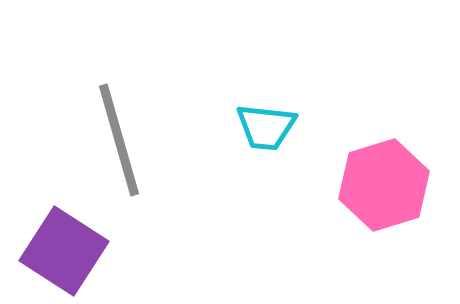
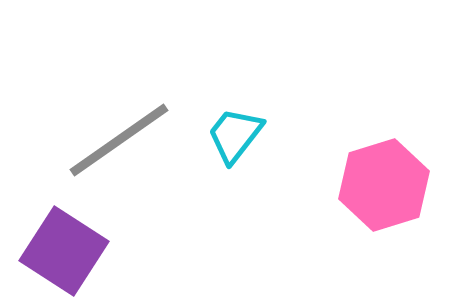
cyan trapezoid: moved 31 px left, 8 px down; rotated 122 degrees clockwise
gray line: rotated 71 degrees clockwise
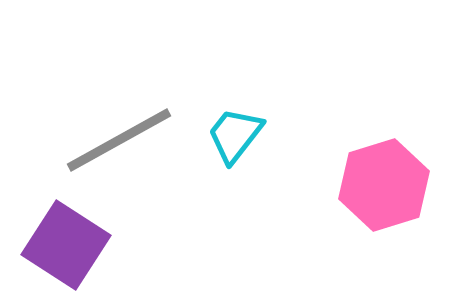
gray line: rotated 6 degrees clockwise
purple square: moved 2 px right, 6 px up
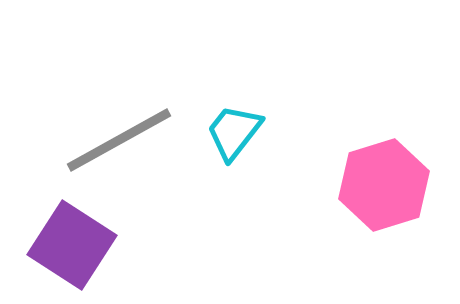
cyan trapezoid: moved 1 px left, 3 px up
purple square: moved 6 px right
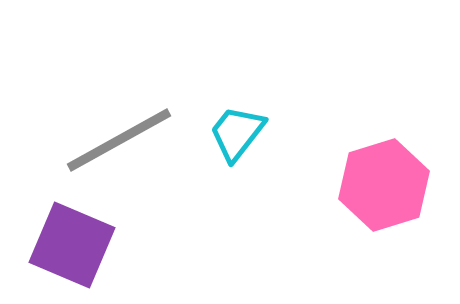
cyan trapezoid: moved 3 px right, 1 px down
purple square: rotated 10 degrees counterclockwise
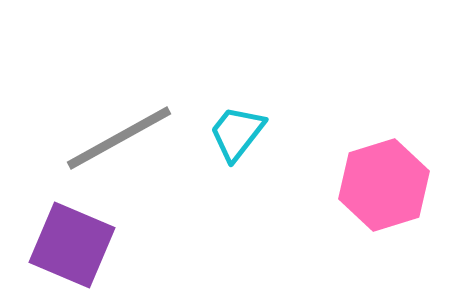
gray line: moved 2 px up
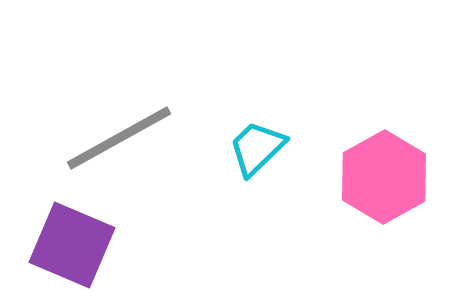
cyan trapezoid: moved 20 px right, 15 px down; rotated 8 degrees clockwise
pink hexagon: moved 8 px up; rotated 12 degrees counterclockwise
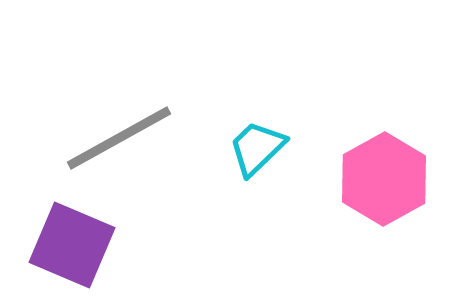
pink hexagon: moved 2 px down
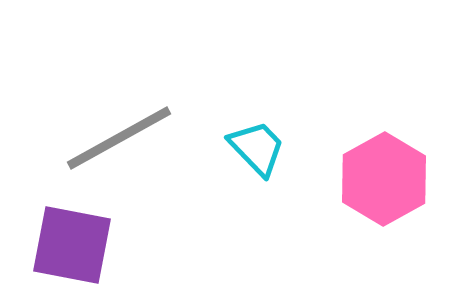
cyan trapezoid: rotated 90 degrees clockwise
purple square: rotated 12 degrees counterclockwise
